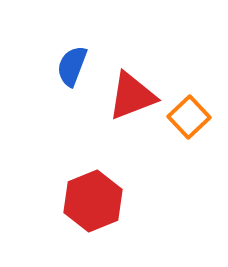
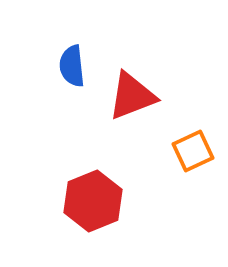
blue semicircle: rotated 27 degrees counterclockwise
orange square: moved 4 px right, 34 px down; rotated 18 degrees clockwise
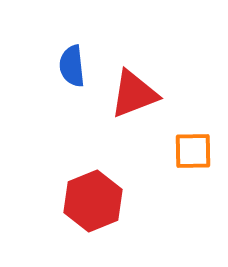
red triangle: moved 2 px right, 2 px up
orange square: rotated 24 degrees clockwise
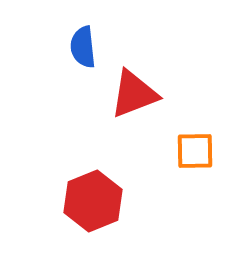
blue semicircle: moved 11 px right, 19 px up
orange square: moved 2 px right
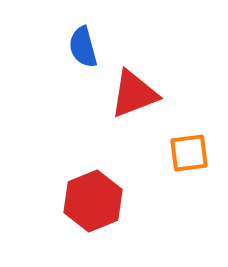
blue semicircle: rotated 9 degrees counterclockwise
orange square: moved 6 px left, 2 px down; rotated 6 degrees counterclockwise
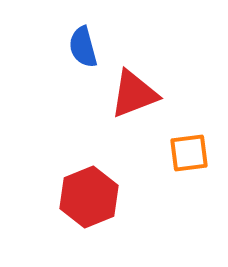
red hexagon: moved 4 px left, 4 px up
